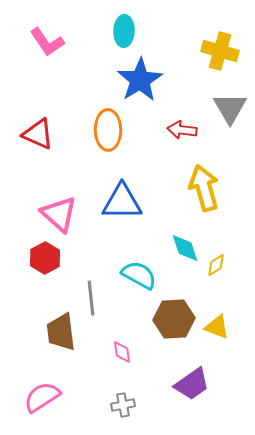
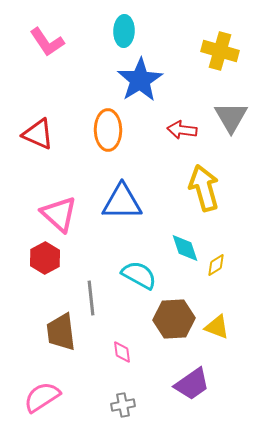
gray triangle: moved 1 px right, 9 px down
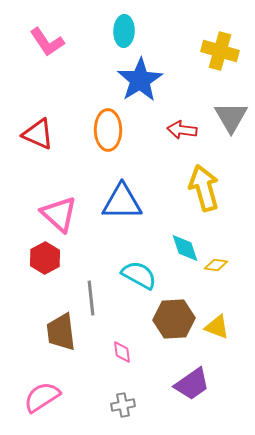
yellow diamond: rotated 40 degrees clockwise
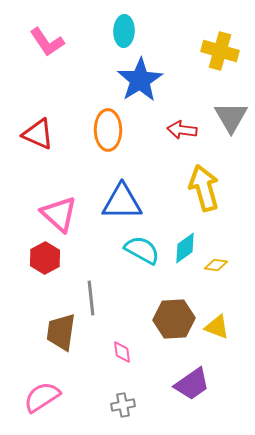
cyan diamond: rotated 72 degrees clockwise
cyan semicircle: moved 3 px right, 25 px up
brown trapezoid: rotated 15 degrees clockwise
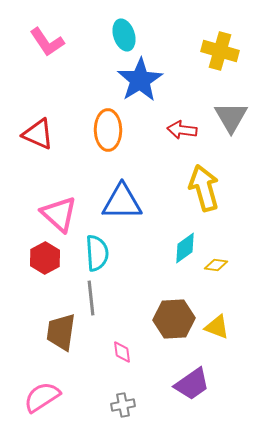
cyan ellipse: moved 4 px down; rotated 20 degrees counterclockwise
cyan semicircle: moved 45 px left, 3 px down; rotated 57 degrees clockwise
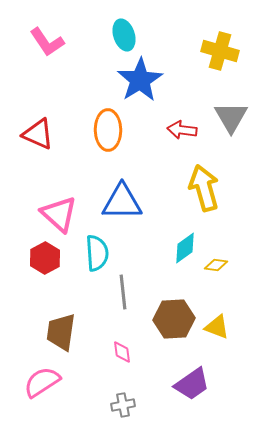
gray line: moved 32 px right, 6 px up
pink semicircle: moved 15 px up
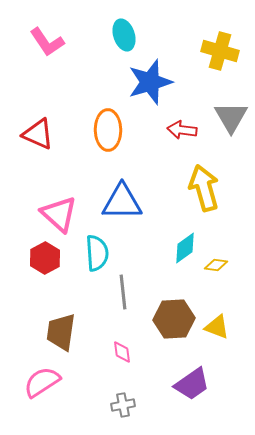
blue star: moved 10 px right, 2 px down; rotated 15 degrees clockwise
